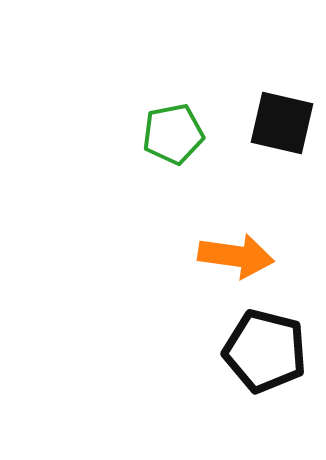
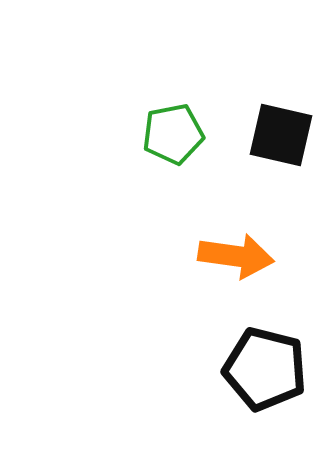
black square: moved 1 px left, 12 px down
black pentagon: moved 18 px down
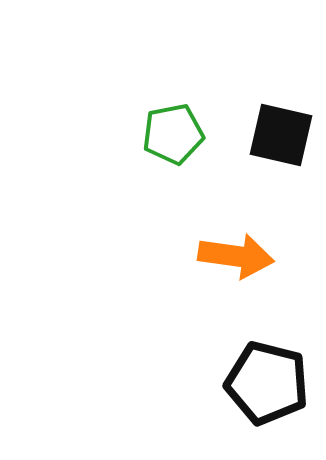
black pentagon: moved 2 px right, 14 px down
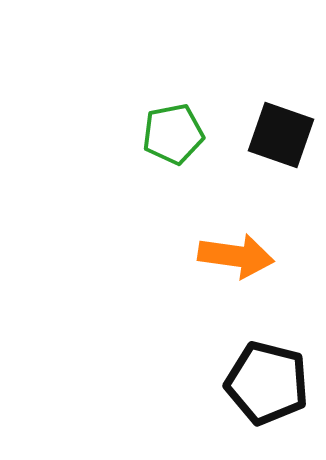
black square: rotated 6 degrees clockwise
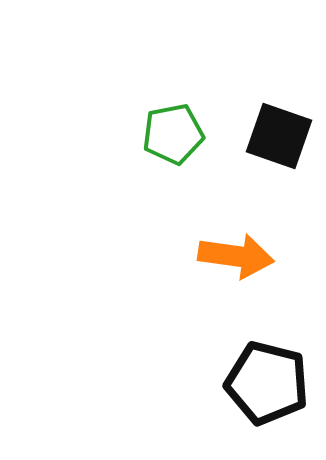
black square: moved 2 px left, 1 px down
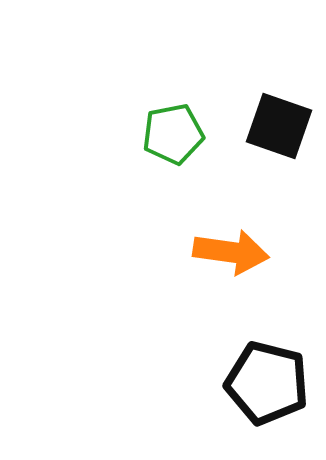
black square: moved 10 px up
orange arrow: moved 5 px left, 4 px up
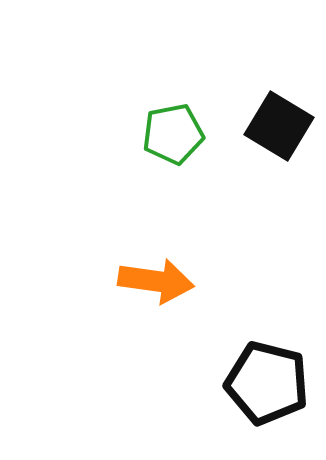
black square: rotated 12 degrees clockwise
orange arrow: moved 75 px left, 29 px down
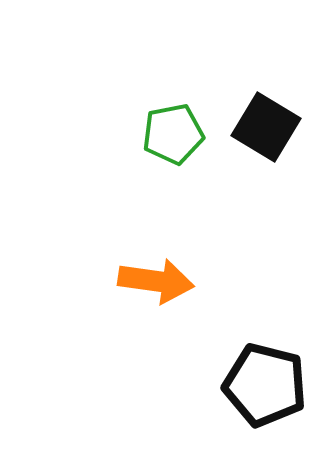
black square: moved 13 px left, 1 px down
black pentagon: moved 2 px left, 2 px down
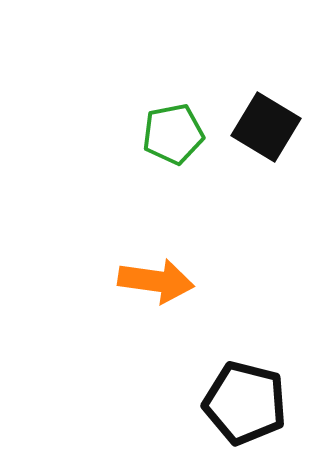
black pentagon: moved 20 px left, 18 px down
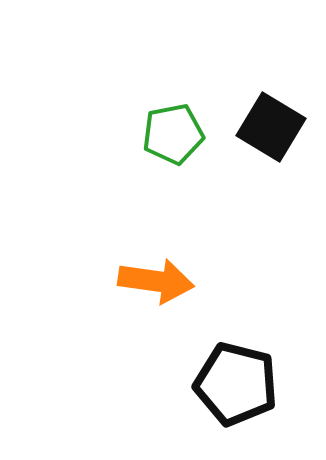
black square: moved 5 px right
black pentagon: moved 9 px left, 19 px up
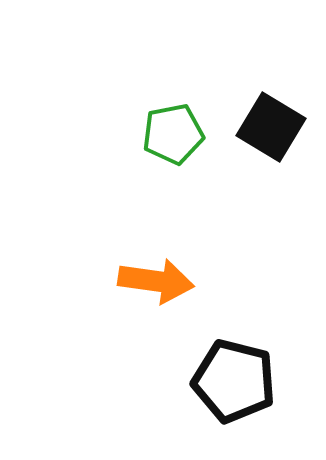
black pentagon: moved 2 px left, 3 px up
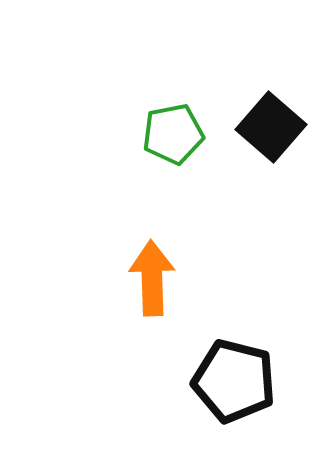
black square: rotated 10 degrees clockwise
orange arrow: moved 4 px left, 3 px up; rotated 100 degrees counterclockwise
